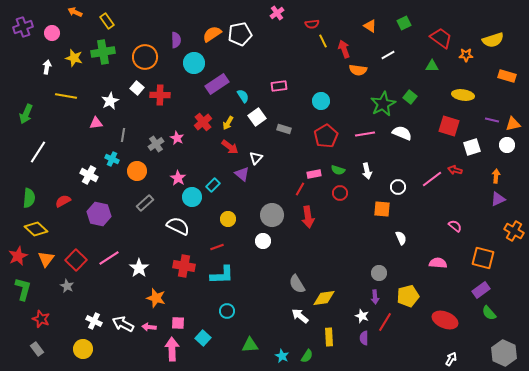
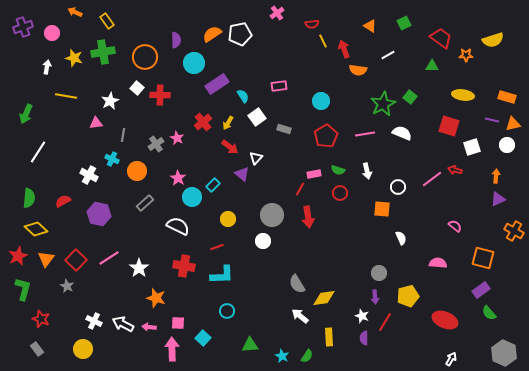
orange rectangle at (507, 76): moved 21 px down
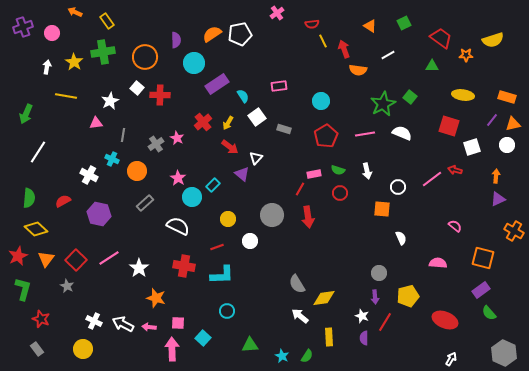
yellow star at (74, 58): moved 4 px down; rotated 18 degrees clockwise
purple line at (492, 120): rotated 64 degrees counterclockwise
white circle at (263, 241): moved 13 px left
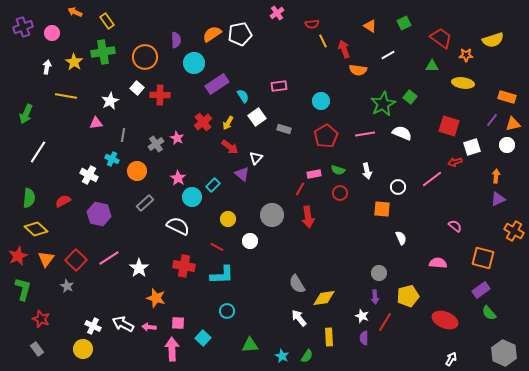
yellow ellipse at (463, 95): moved 12 px up
red arrow at (455, 170): moved 8 px up; rotated 32 degrees counterclockwise
red line at (217, 247): rotated 48 degrees clockwise
white arrow at (300, 316): moved 1 px left, 2 px down; rotated 12 degrees clockwise
white cross at (94, 321): moved 1 px left, 5 px down
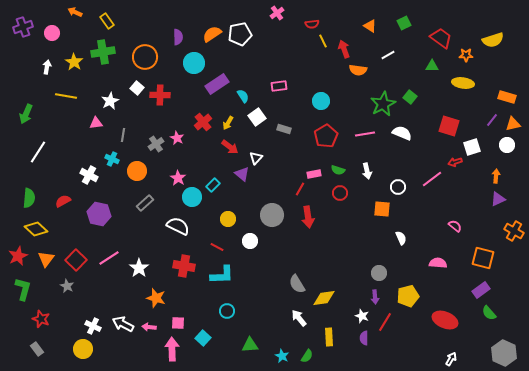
purple semicircle at (176, 40): moved 2 px right, 3 px up
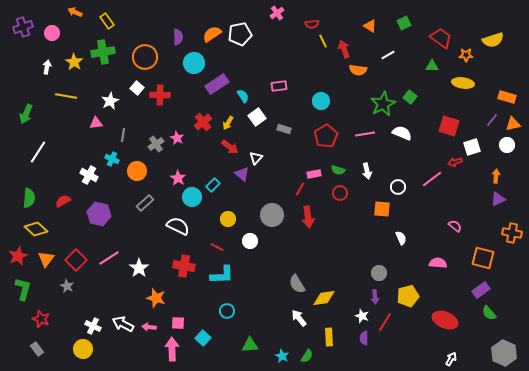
orange cross at (514, 231): moved 2 px left, 2 px down; rotated 18 degrees counterclockwise
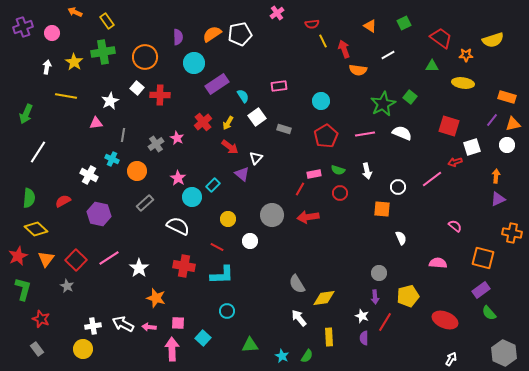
red arrow at (308, 217): rotated 90 degrees clockwise
white cross at (93, 326): rotated 35 degrees counterclockwise
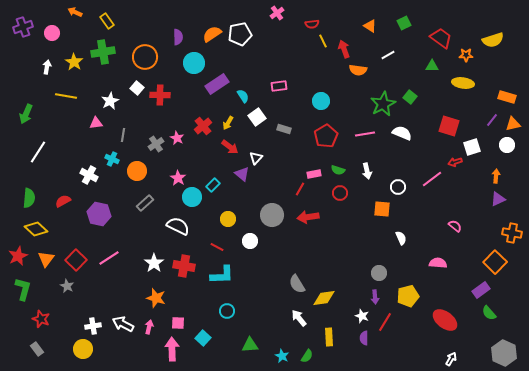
red cross at (203, 122): moved 4 px down
orange square at (483, 258): moved 12 px right, 4 px down; rotated 30 degrees clockwise
white star at (139, 268): moved 15 px right, 5 px up
red ellipse at (445, 320): rotated 15 degrees clockwise
pink arrow at (149, 327): rotated 96 degrees clockwise
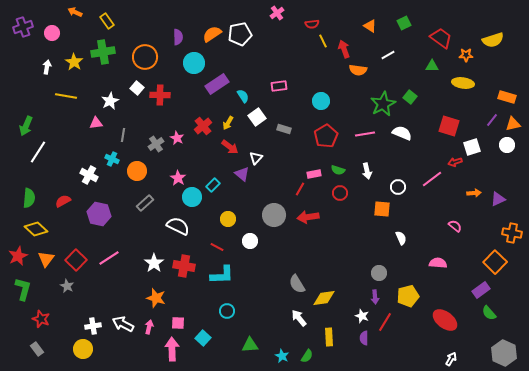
green arrow at (26, 114): moved 12 px down
orange arrow at (496, 176): moved 22 px left, 17 px down; rotated 80 degrees clockwise
gray circle at (272, 215): moved 2 px right
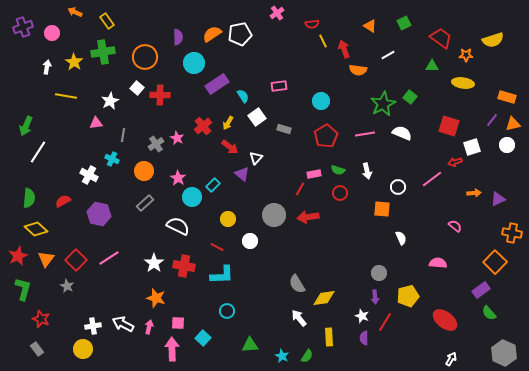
orange circle at (137, 171): moved 7 px right
